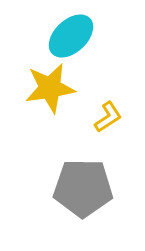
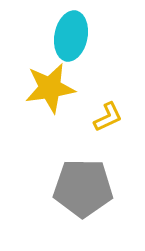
cyan ellipse: rotated 36 degrees counterclockwise
yellow L-shape: rotated 8 degrees clockwise
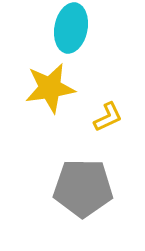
cyan ellipse: moved 8 px up
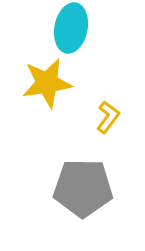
yellow star: moved 3 px left, 5 px up
yellow L-shape: rotated 28 degrees counterclockwise
